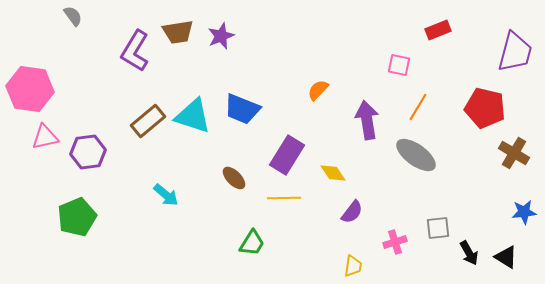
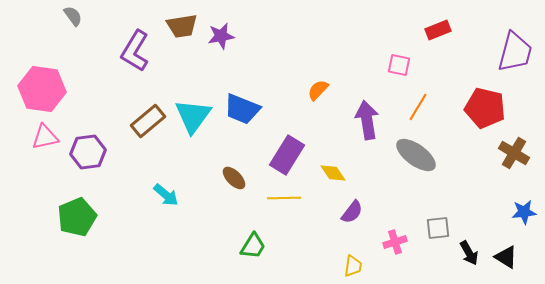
brown trapezoid: moved 4 px right, 6 px up
purple star: rotated 12 degrees clockwise
pink hexagon: moved 12 px right
cyan triangle: rotated 48 degrees clockwise
green trapezoid: moved 1 px right, 3 px down
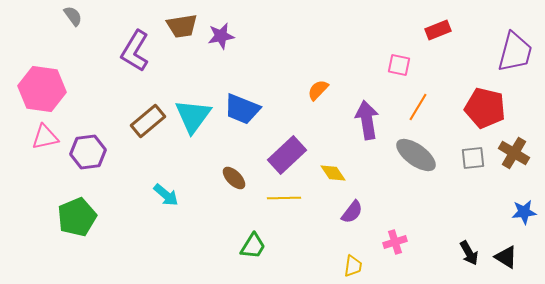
purple rectangle: rotated 15 degrees clockwise
gray square: moved 35 px right, 70 px up
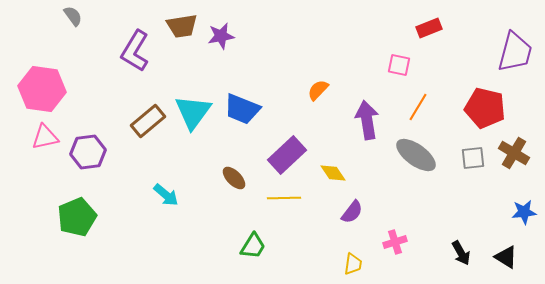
red rectangle: moved 9 px left, 2 px up
cyan triangle: moved 4 px up
black arrow: moved 8 px left
yellow trapezoid: moved 2 px up
